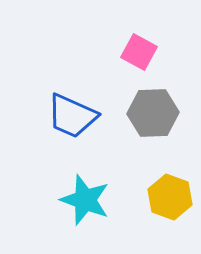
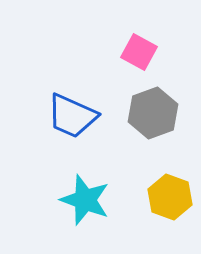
gray hexagon: rotated 18 degrees counterclockwise
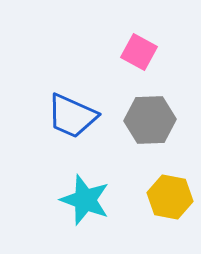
gray hexagon: moved 3 px left, 7 px down; rotated 18 degrees clockwise
yellow hexagon: rotated 9 degrees counterclockwise
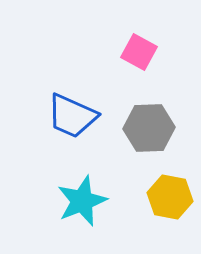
gray hexagon: moved 1 px left, 8 px down
cyan star: moved 3 px left, 1 px down; rotated 30 degrees clockwise
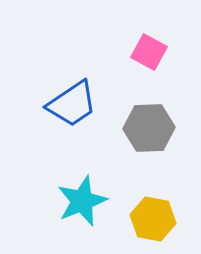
pink square: moved 10 px right
blue trapezoid: moved 12 px up; rotated 58 degrees counterclockwise
yellow hexagon: moved 17 px left, 22 px down
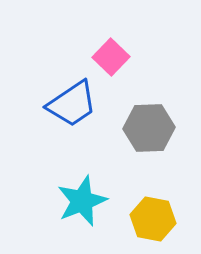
pink square: moved 38 px left, 5 px down; rotated 15 degrees clockwise
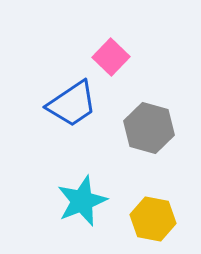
gray hexagon: rotated 18 degrees clockwise
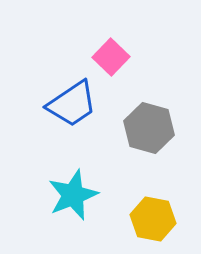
cyan star: moved 9 px left, 6 px up
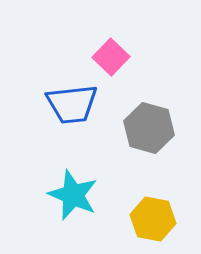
blue trapezoid: rotated 28 degrees clockwise
cyan star: rotated 27 degrees counterclockwise
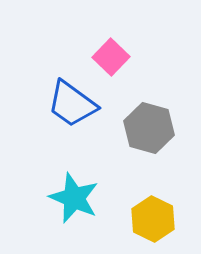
blue trapezoid: rotated 42 degrees clockwise
cyan star: moved 1 px right, 3 px down
yellow hexagon: rotated 15 degrees clockwise
